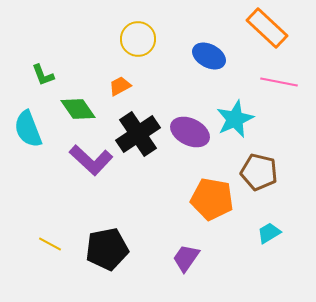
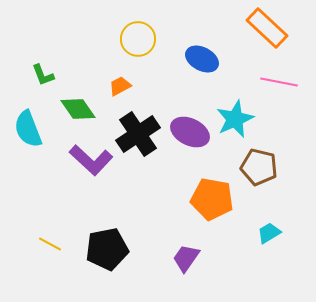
blue ellipse: moved 7 px left, 3 px down
brown pentagon: moved 5 px up
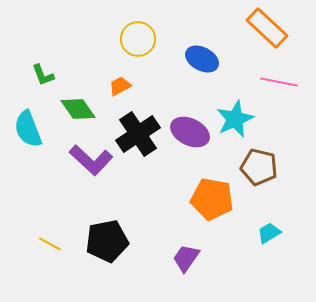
black pentagon: moved 8 px up
